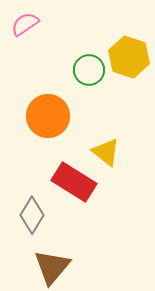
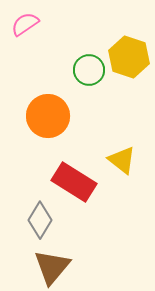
yellow triangle: moved 16 px right, 8 px down
gray diamond: moved 8 px right, 5 px down
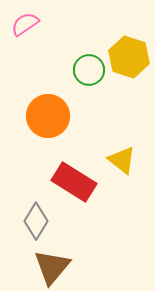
gray diamond: moved 4 px left, 1 px down
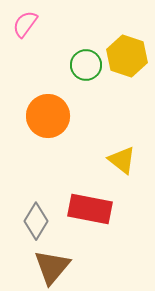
pink semicircle: rotated 20 degrees counterclockwise
yellow hexagon: moved 2 px left, 1 px up
green circle: moved 3 px left, 5 px up
red rectangle: moved 16 px right, 27 px down; rotated 21 degrees counterclockwise
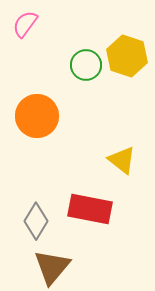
orange circle: moved 11 px left
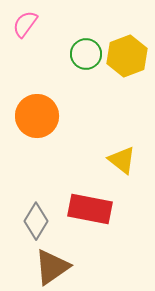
yellow hexagon: rotated 21 degrees clockwise
green circle: moved 11 px up
brown triangle: rotated 15 degrees clockwise
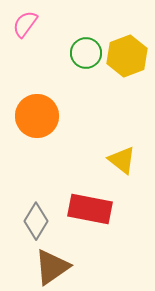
green circle: moved 1 px up
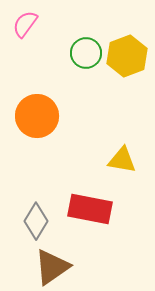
yellow triangle: rotated 28 degrees counterclockwise
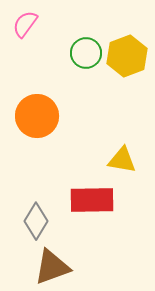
red rectangle: moved 2 px right, 9 px up; rotated 12 degrees counterclockwise
brown triangle: rotated 15 degrees clockwise
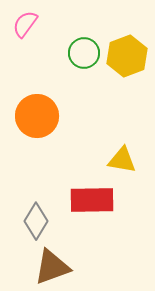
green circle: moved 2 px left
